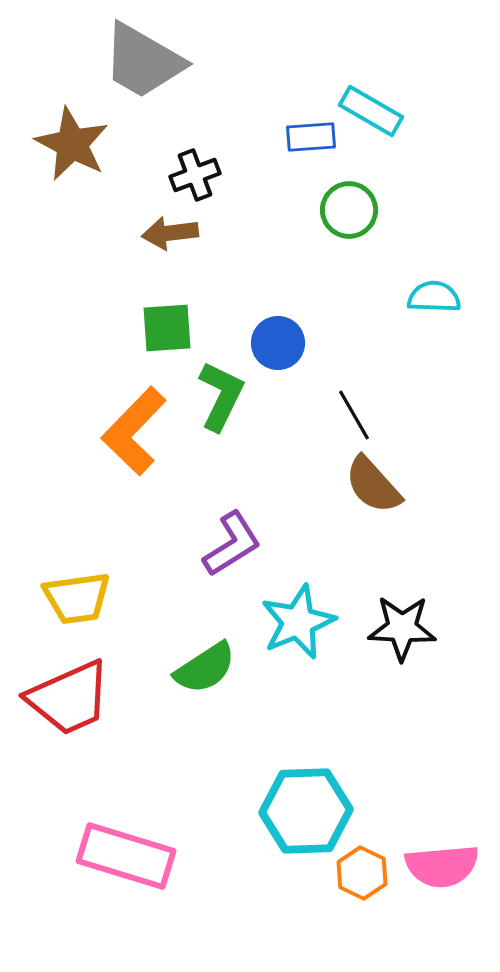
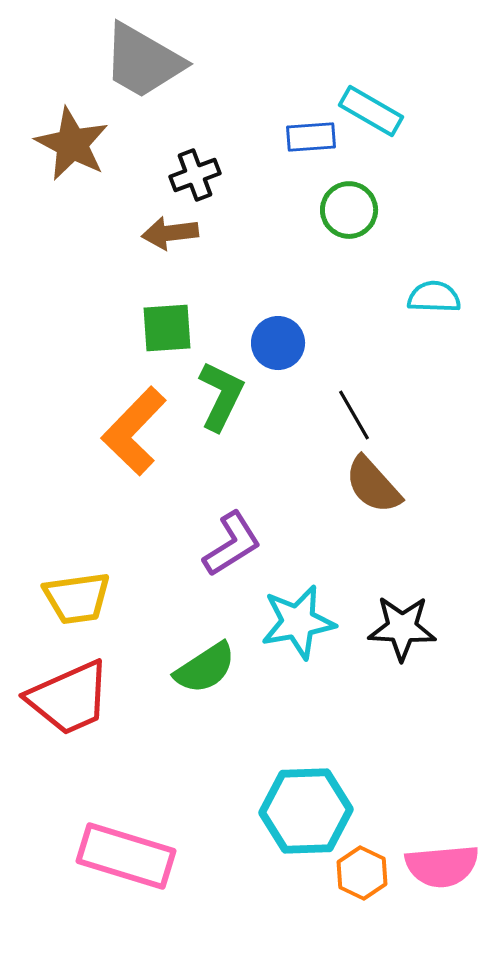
cyan star: rotated 12 degrees clockwise
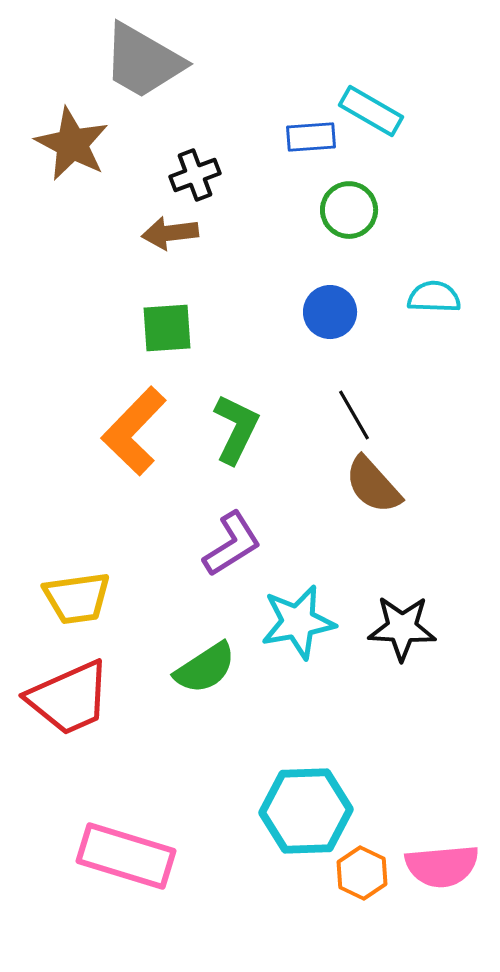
blue circle: moved 52 px right, 31 px up
green L-shape: moved 15 px right, 33 px down
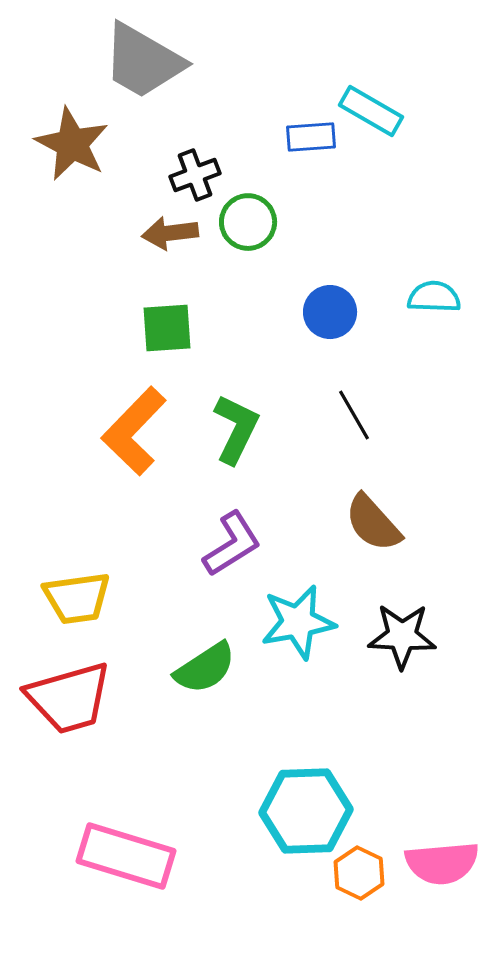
green circle: moved 101 px left, 12 px down
brown semicircle: moved 38 px down
black star: moved 8 px down
red trapezoid: rotated 8 degrees clockwise
pink semicircle: moved 3 px up
orange hexagon: moved 3 px left
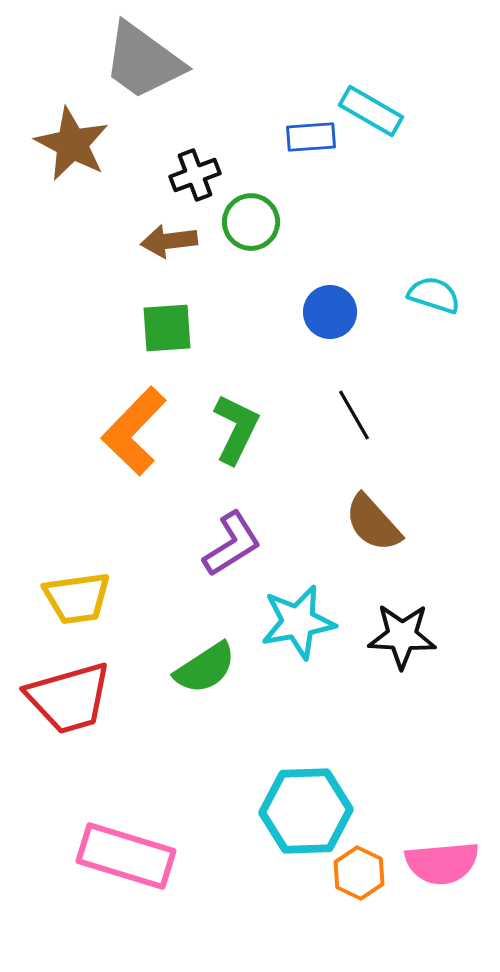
gray trapezoid: rotated 6 degrees clockwise
green circle: moved 3 px right
brown arrow: moved 1 px left, 8 px down
cyan semicircle: moved 2 px up; rotated 16 degrees clockwise
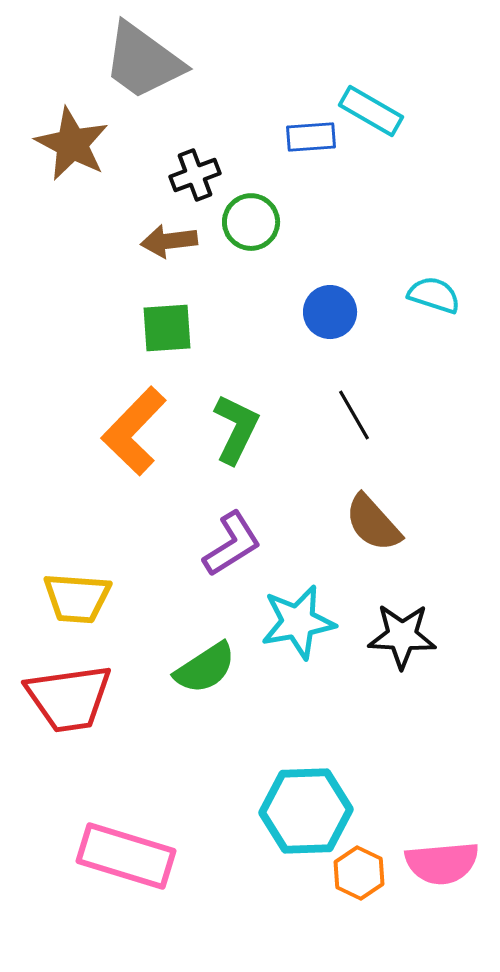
yellow trapezoid: rotated 12 degrees clockwise
red trapezoid: rotated 8 degrees clockwise
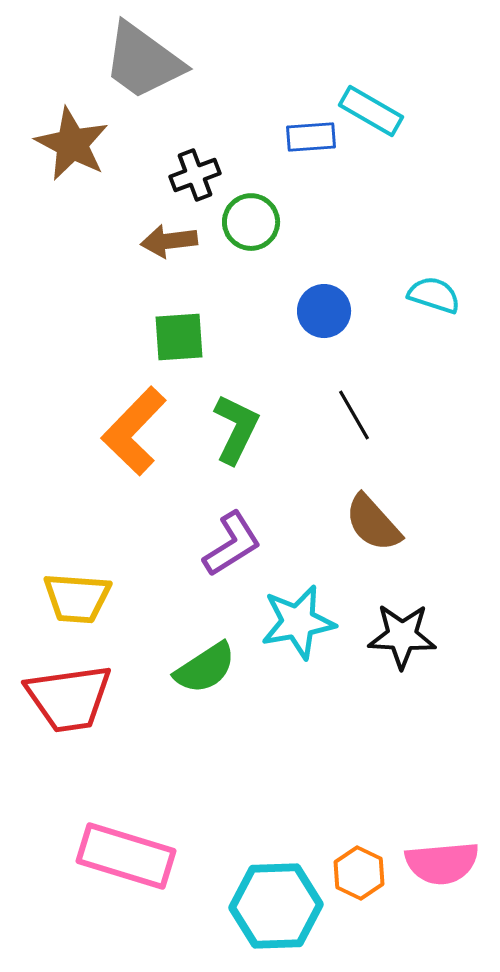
blue circle: moved 6 px left, 1 px up
green square: moved 12 px right, 9 px down
cyan hexagon: moved 30 px left, 95 px down
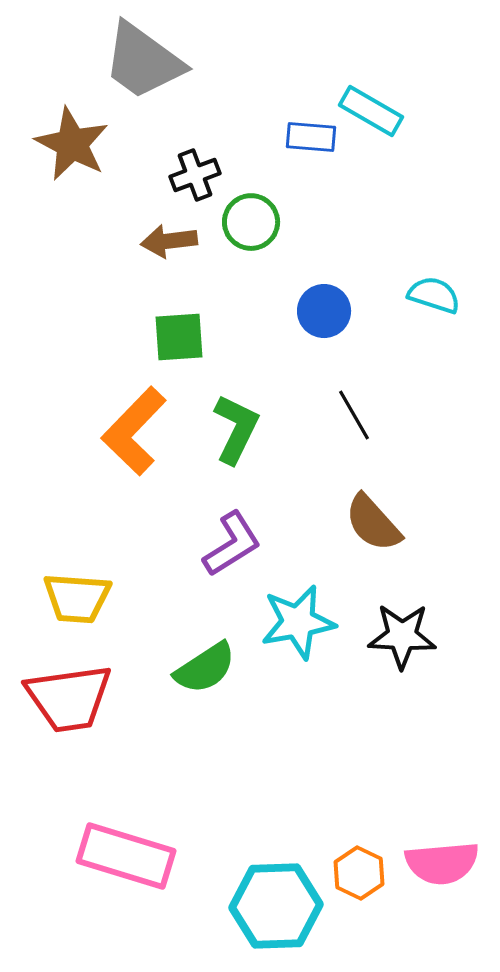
blue rectangle: rotated 9 degrees clockwise
